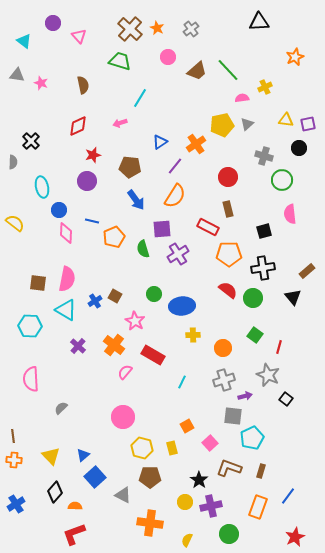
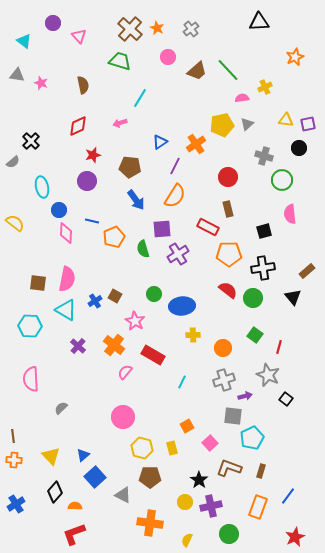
gray semicircle at (13, 162): rotated 48 degrees clockwise
purple line at (175, 166): rotated 12 degrees counterclockwise
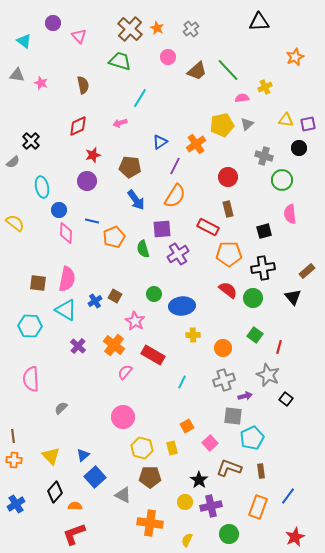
brown rectangle at (261, 471): rotated 24 degrees counterclockwise
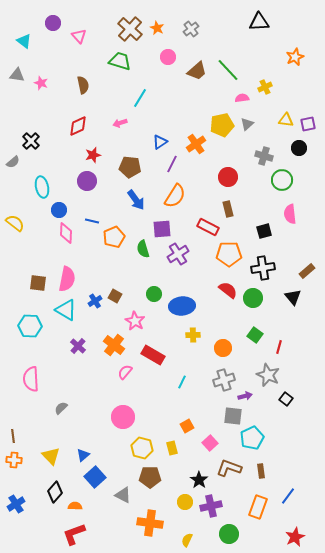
purple line at (175, 166): moved 3 px left, 2 px up
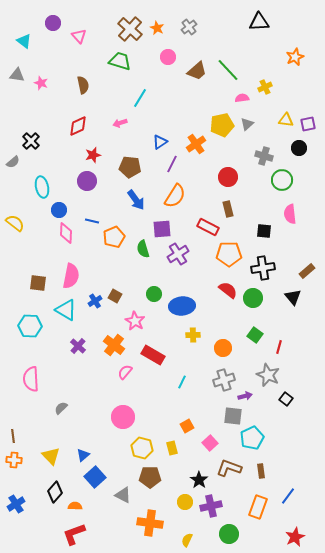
gray cross at (191, 29): moved 2 px left, 2 px up
black square at (264, 231): rotated 21 degrees clockwise
pink semicircle at (67, 279): moved 4 px right, 3 px up
